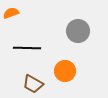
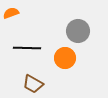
orange circle: moved 13 px up
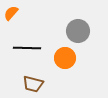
orange semicircle: rotated 28 degrees counterclockwise
brown trapezoid: rotated 15 degrees counterclockwise
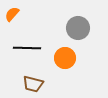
orange semicircle: moved 1 px right, 1 px down
gray circle: moved 3 px up
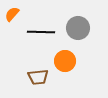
black line: moved 14 px right, 16 px up
orange circle: moved 3 px down
brown trapezoid: moved 5 px right, 7 px up; rotated 20 degrees counterclockwise
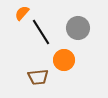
orange semicircle: moved 10 px right, 1 px up
black line: rotated 56 degrees clockwise
orange circle: moved 1 px left, 1 px up
